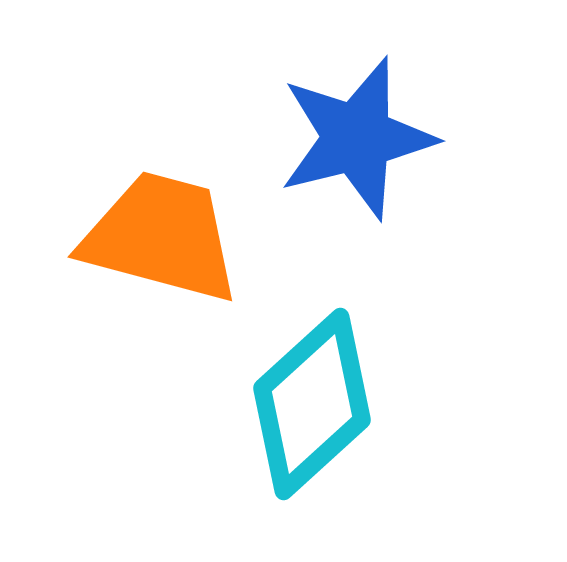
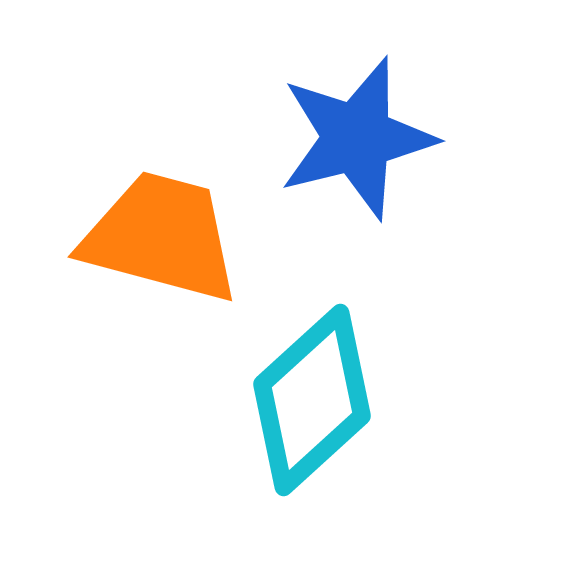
cyan diamond: moved 4 px up
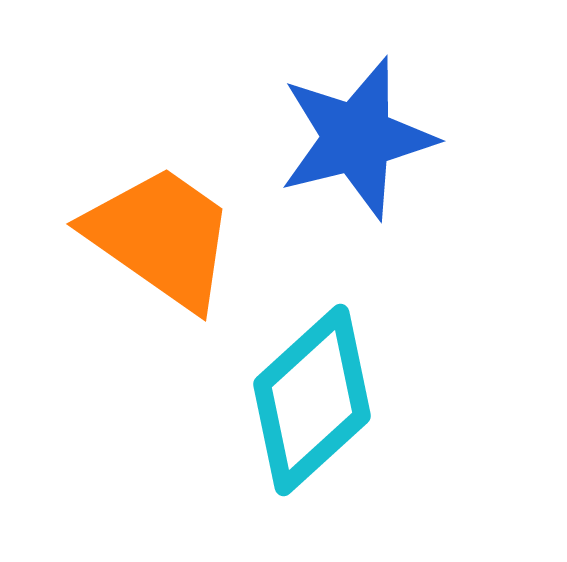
orange trapezoid: rotated 20 degrees clockwise
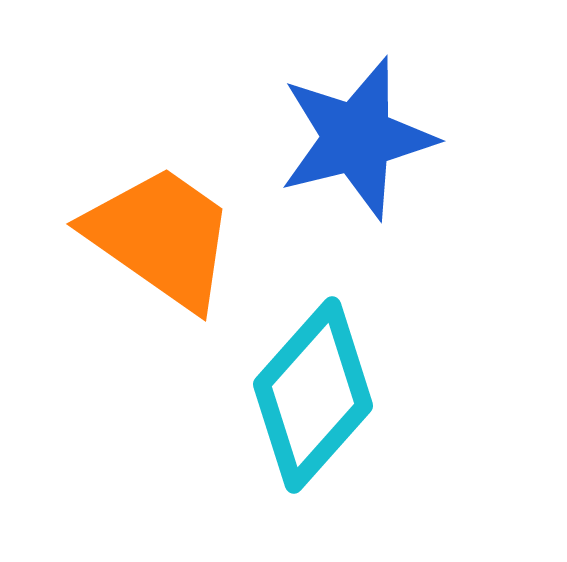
cyan diamond: moved 1 px right, 5 px up; rotated 6 degrees counterclockwise
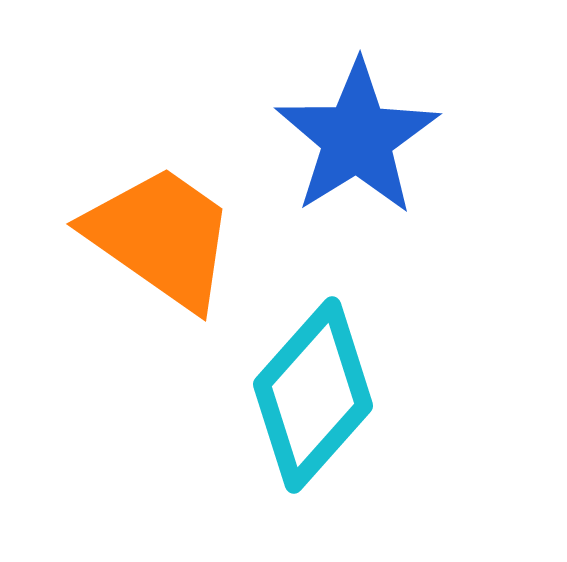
blue star: rotated 18 degrees counterclockwise
